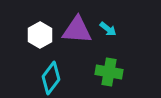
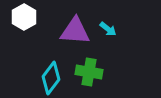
purple triangle: moved 2 px left, 1 px down
white hexagon: moved 16 px left, 18 px up
green cross: moved 20 px left
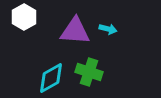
cyan arrow: rotated 24 degrees counterclockwise
green cross: rotated 8 degrees clockwise
cyan diamond: rotated 24 degrees clockwise
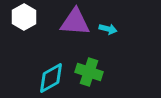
purple triangle: moved 9 px up
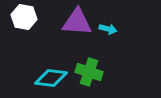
white hexagon: rotated 20 degrees counterclockwise
purple triangle: moved 2 px right
cyan diamond: rotated 36 degrees clockwise
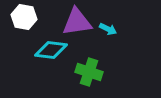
purple triangle: rotated 12 degrees counterclockwise
cyan arrow: rotated 12 degrees clockwise
cyan diamond: moved 28 px up
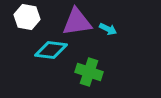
white hexagon: moved 3 px right
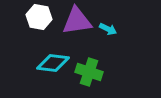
white hexagon: moved 12 px right
purple triangle: moved 1 px up
cyan diamond: moved 2 px right, 13 px down
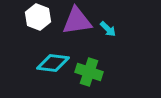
white hexagon: moved 1 px left; rotated 10 degrees clockwise
cyan arrow: rotated 18 degrees clockwise
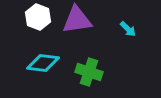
purple triangle: moved 1 px up
cyan arrow: moved 20 px right
cyan diamond: moved 10 px left
